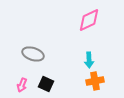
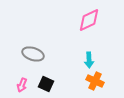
orange cross: rotated 36 degrees clockwise
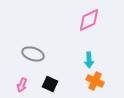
black square: moved 4 px right
